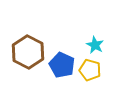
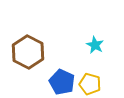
blue pentagon: moved 17 px down
yellow pentagon: moved 14 px down
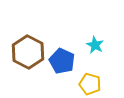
blue pentagon: moved 21 px up
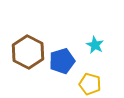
blue pentagon: rotated 30 degrees clockwise
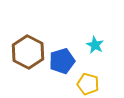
yellow pentagon: moved 2 px left
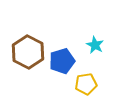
yellow pentagon: moved 2 px left; rotated 25 degrees counterclockwise
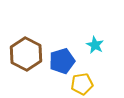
brown hexagon: moved 2 px left, 2 px down
yellow pentagon: moved 4 px left
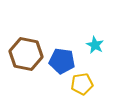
brown hexagon: rotated 16 degrees counterclockwise
blue pentagon: rotated 25 degrees clockwise
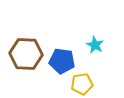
brown hexagon: rotated 8 degrees counterclockwise
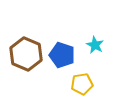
brown hexagon: rotated 20 degrees clockwise
blue pentagon: moved 6 px up; rotated 10 degrees clockwise
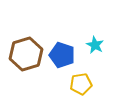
brown hexagon: rotated 20 degrees clockwise
yellow pentagon: moved 1 px left
